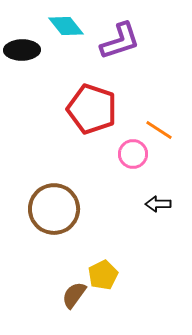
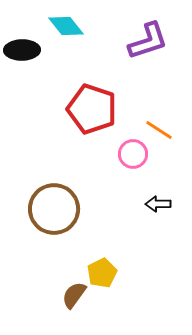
purple L-shape: moved 28 px right
yellow pentagon: moved 1 px left, 2 px up
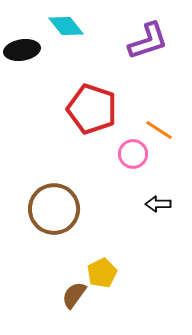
black ellipse: rotated 8 degrees counterclockwise
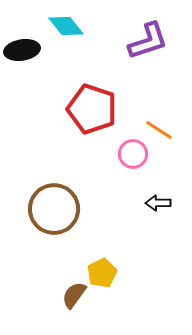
black arrow: moved 1 px up
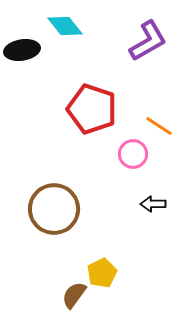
cyan diamond: moved 1 px left
purple L-shape: rotated 12 degrees counterclockwise
orange line: moved 4 px up
black arrow: moved 5 px left, 1 px down
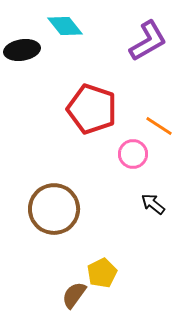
black arrow: rotated 40 degrees clockwise
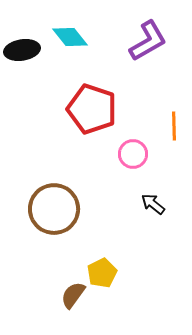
cyan diamond: moved 5 px right, 11 px down
orange line: moved 15 px right; rotated 56 degrees clockwise
brown semicircle: moved 1 px left
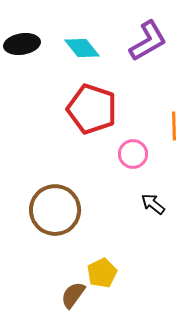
cyan diamond: moved 12 px right, 11 px down
black ellipse: moved 6 px up
brown circle: moved 1 px right, 1 px down
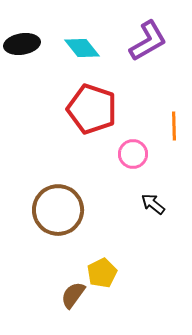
brown circle: moved 3 px right
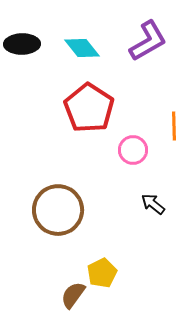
black ellipse: rotated 8 degrees clockwise
red pentagon: moved 3 px left, 1 px up; rotated 15 degrees clockwise
pink circle: moved 4 px up
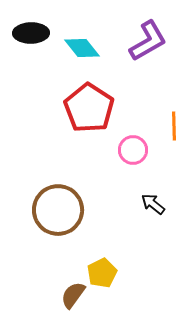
black ellipse: moved 9 px right, 11 px up
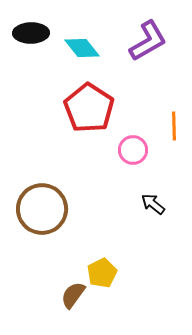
brown circle: moved 16 px left, 1 px up
